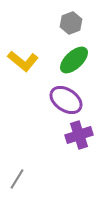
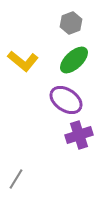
gray line: moved 1 px left
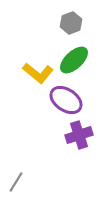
yellow L-shape: moved 15 px right, 12 px down
gray line: moved 3 px down
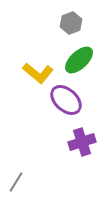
green ellipse: moved 5 px right
purple ellipse: rotated 8 degrees clockwise
purple cross: moved 3 px right, 7 px down
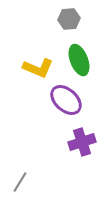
gray hexagon: moved 2 px left, 4 px up; rotated 15 degrees clockwise
green ellipse: rotated 68 degrees counterclockwise
yellow L-shape: moved 5 px up; rotated 16 degrees counterclockwise
gray line: moved 4 px right
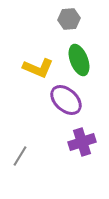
gray line: moved 26 px up
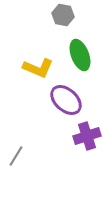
gray hexagon: moved 6 px left, 4 px up; rotated 15 degrees clockwise
green ellipse: moved 1 px right, 5 px up
purple cross: moved 5 px right, 6 px up
gray line: moved 4 px left
